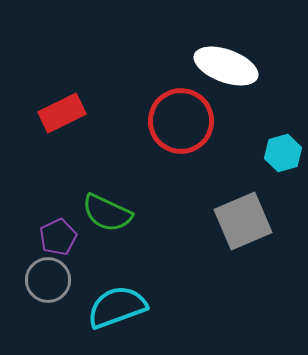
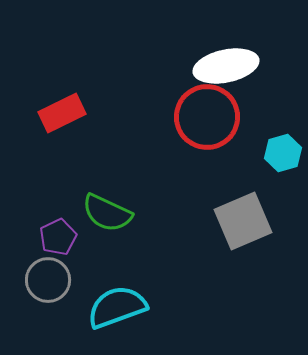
white ellipse: rotated 32 degrees counterclockwise
red circle: moved 26 px right, 4 px up
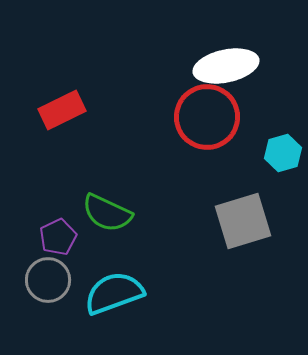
red rectangle: moved 3 px up
gray square: rotated 6 degrees clockwise
cyan semicircle: moved 3 px left, 14 px up
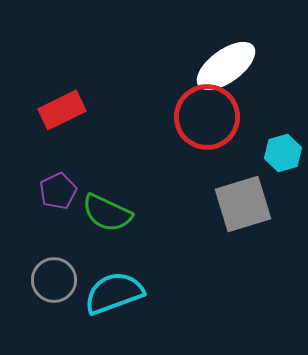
white ellipse: rotated 24 degrees counterclockwise
gray square: moved 17 px up
purple pentagon: moved 46 px up
gray circle: moved 6 px right
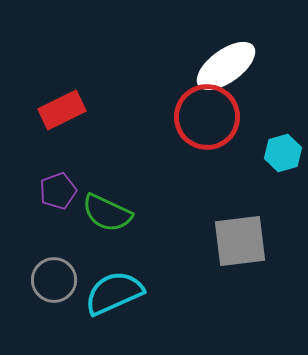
purple pentagon: rotated 6 degrees clockwise
gray square: moved 3 px left, 37 px down; rotated 10 degrees clockwise
cyan semicircle: rotated 4 degrees counterclockwise
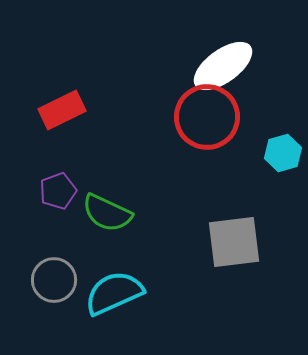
white ellipse: moved 3 px left
gray square: moved 6 px left, 1 px down
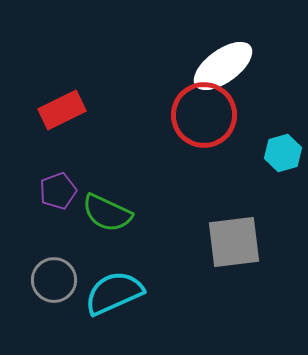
red circle: moved 3 px left, 2 px up
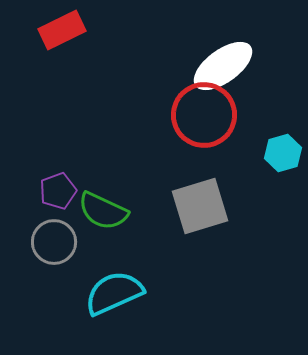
red rectangle: moved 80 px up
green semicircle: moved 4 px left, 2 px up
gray square: moved 34 px left, 36 px up; rotated 10 degrees counterclockwise
gray circle: moved 38 px up
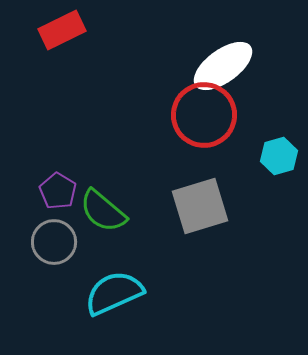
cyan hexagon: moved 4 px left, 3 px down
purple pentagon: rotated 21 degrees counterclockwise
green semicircle: rotated 15 degrees clockwise
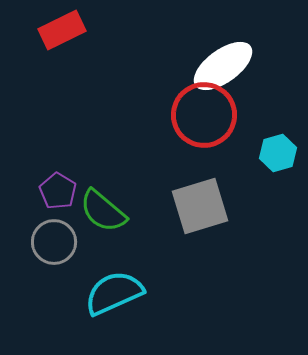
cyan hexagon: moved 1 px left, 3 px up
